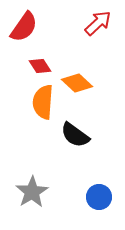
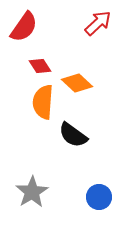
black semicircle: moved 2 px left
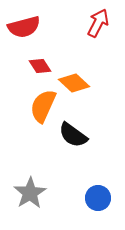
red arrow: rotated 20 degrees counterclockwise
red semicircle: rotated 40 degrees clockwise
orange diamond: moved 3 px left
orange semicircle: moved 4 px down; rotated 20 degrees clockwise
gray star: moved 2 px left, 1 px down
blue circle: moved 1 px left, 1 px down
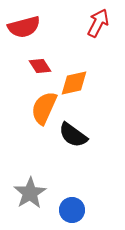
orange diamond: rotated 56 degrees counterclockwise
orange semicircle: moved 1 px right, 2 px down
blue circle: moved 26 px left, 12 px down
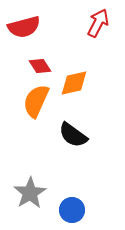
orange semicircle: moved 8 px left, 7 px up
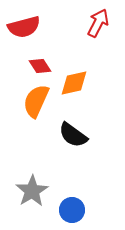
gray star: moved 2 px right, 2 px up
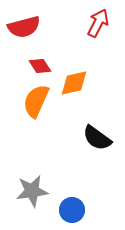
black semicircle: moved 24 px right, 3 px down
gray star: rotated 24 degrees clockwise
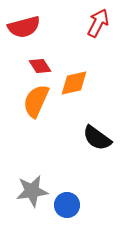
blue circle: moved 5 px left, 5 px up
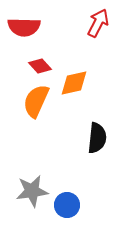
red semicircle: rotated 16 degrees clockwise
red diamond: rotated 10 degrees counterclockwise
black semicircle: rotated 120 degrees counterclockwise
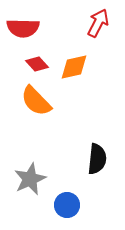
red semicircle: moved 1 px left, 1 px down
red diamond: moved 3 px left, 2 px up
orange diamond: moved 16 px up
orange semicircle: rotated 68 degrees counterclockwise
black semicircle: moved 21 px down
gray star: moved 2 px left, 12 px up; rotated 16 degrees counterclockwise
